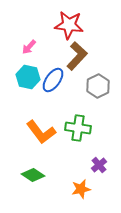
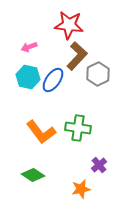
pink arrow: rotated 28 degrees clockwise
gray hexagon: moved 12 px up
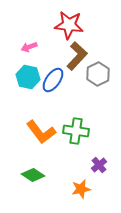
green cross: moved 2 px left, 3 px down
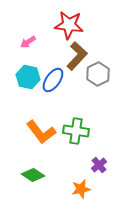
pink arrow: moved 1 px left, 5 px up; rotated 14 degrees counterclockwise
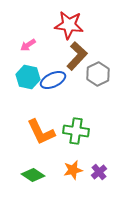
pink arrow: moved 3 px down
blue ellipse: rotated 30 degrees clockwise
orange L-shape: rotated 12 degrees clockwise
purple cross: moved 7 px down
orange star: moved 8 px left, 19 px up
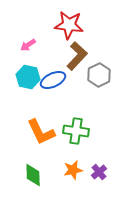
gray hexagon: moved 1 px right, 1 px down
green diamond: rotated 55 degrees clockwise
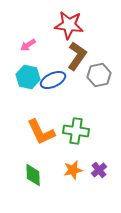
brown L-shape: rotated 8 degrees counterclockwise
gray hexagon: rotated 15 degrees clockwise
purple cross: moved 2 px up
